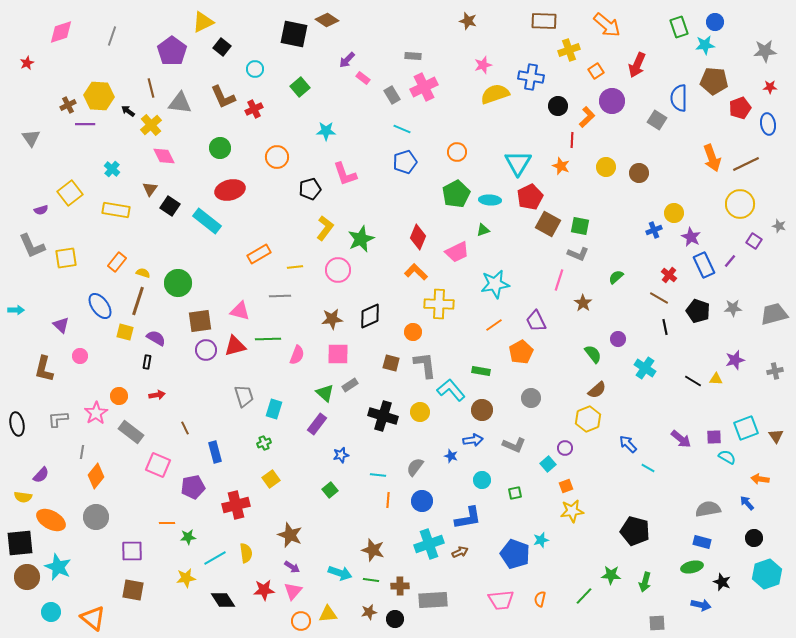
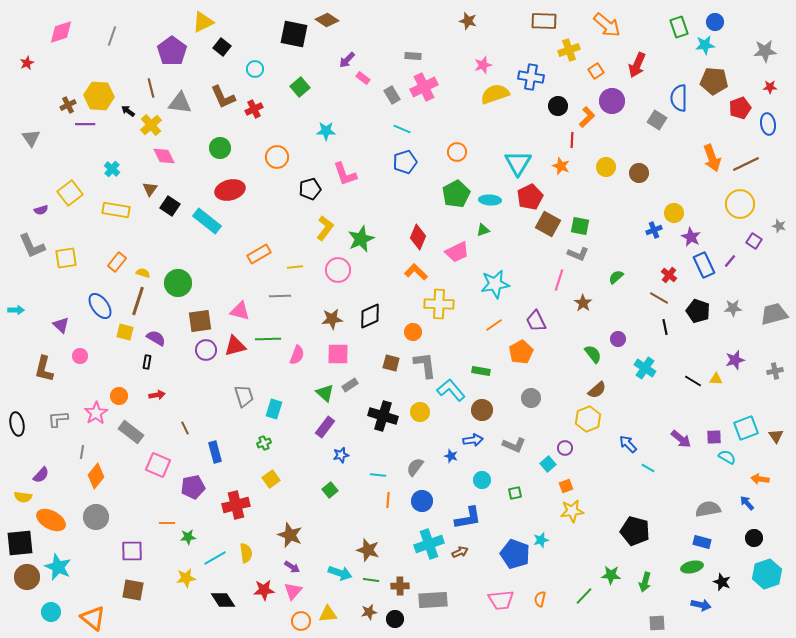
purple rectangle at (317, 424): moved 8 px right, 3 px down
brown star at (373, 550): moved 5 px left
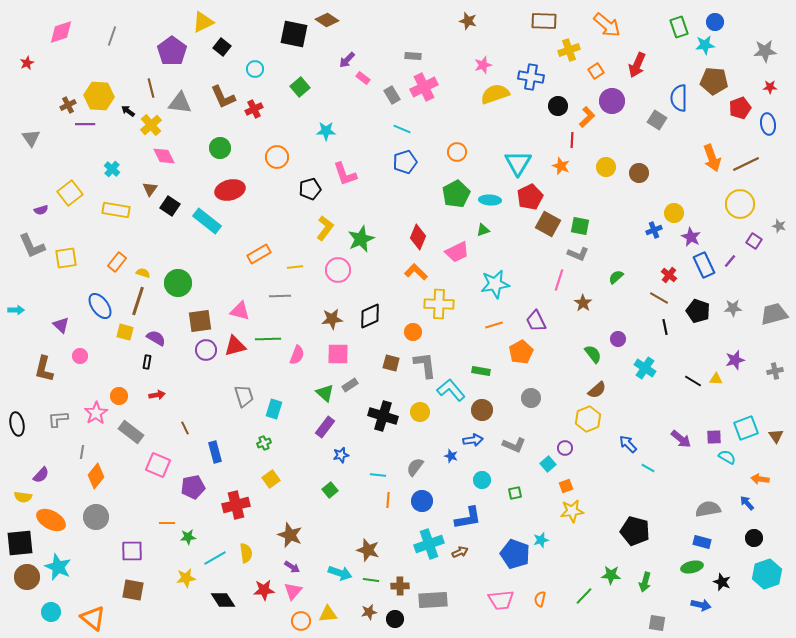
orange line at (494, 325): rotated 18 degrees clockwise
gray square at (657, 623): rotated 12 degrees clockwise
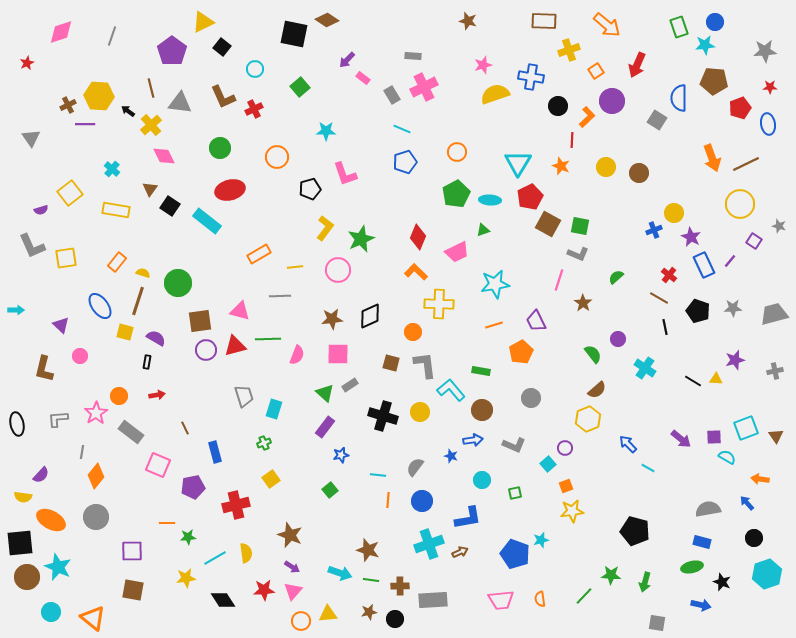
orange semicircle at (540, 599): rotated 21 degrees counterclockwise
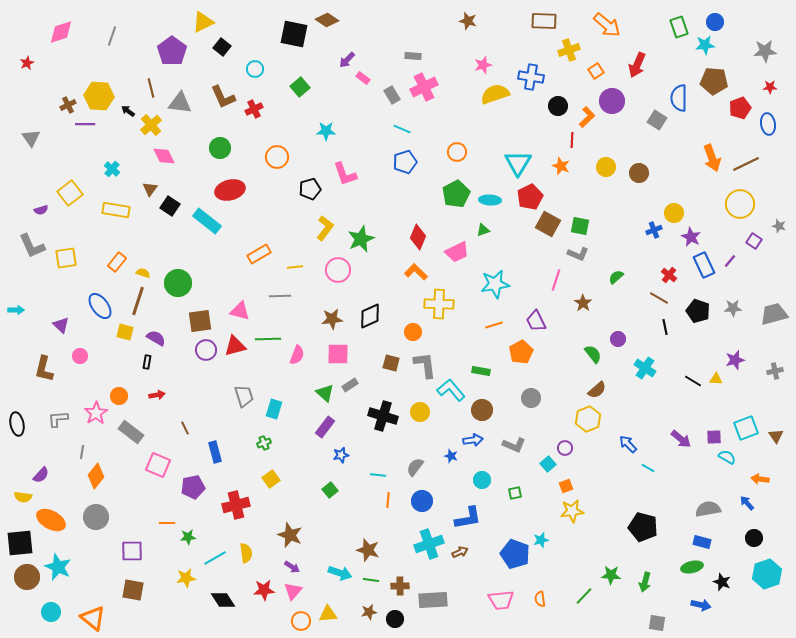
pink line at (559, 280): moved 3 px left
black pentagon at (635, 531): moved 8 px right, 4 px up
